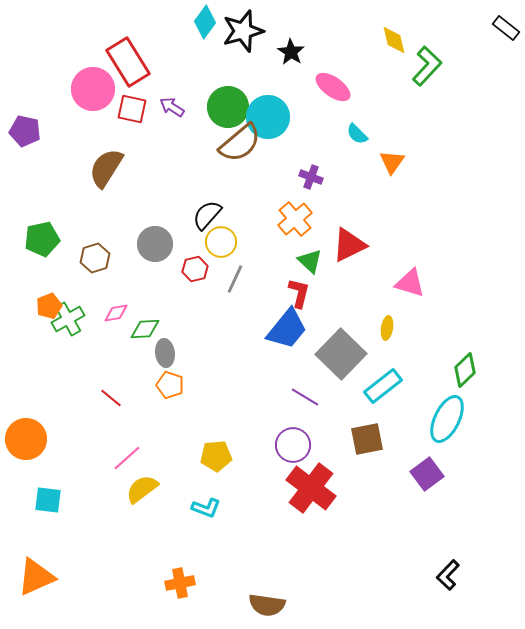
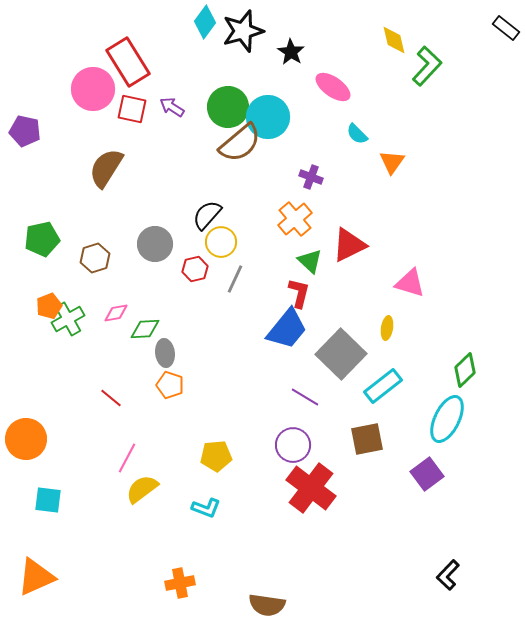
pink line at (127, 458): rotated 20 degrees counterclockwise
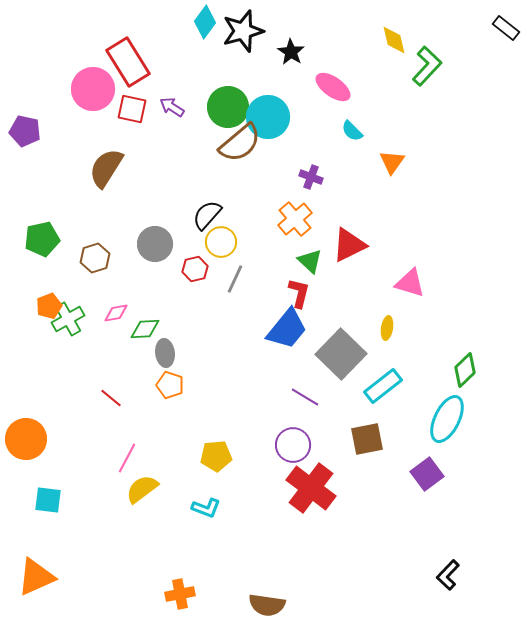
cyan semicircle at (357, 134): moved 5 px left, 3 px up
orange cross at (180, 583): moved 11 px down
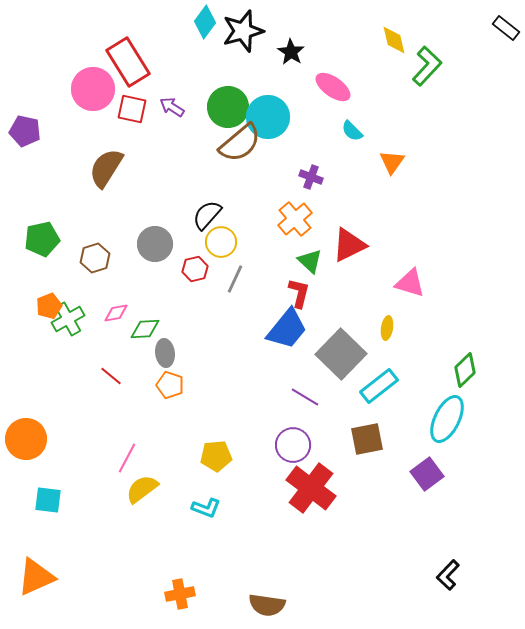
cyan rectangle at (383, 386): moved 4 px left
red line at (111, 398): moved 22 px up
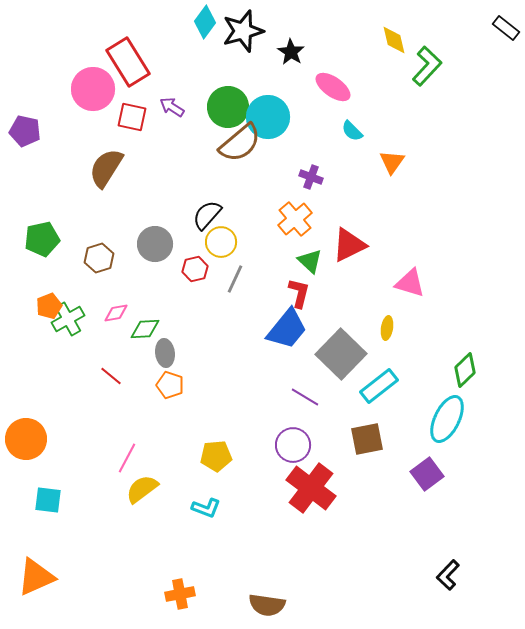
red square at (132, 109): moved 8 px down
brown hexagon at (95, 258): moved 4 px right
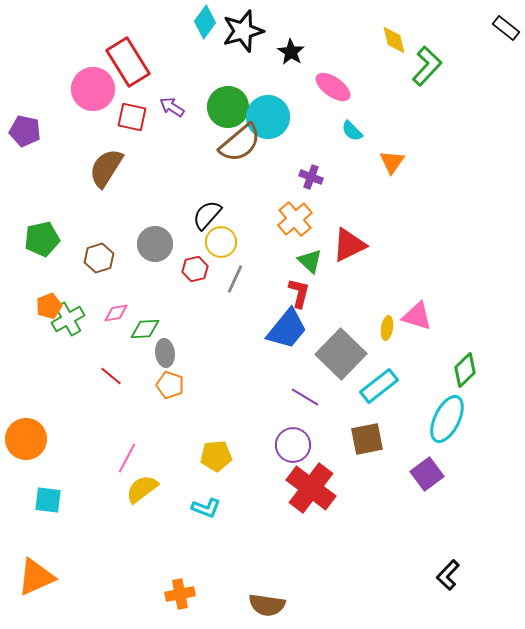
pink triangle at (410, 283): moved 7 px right, 33 px down
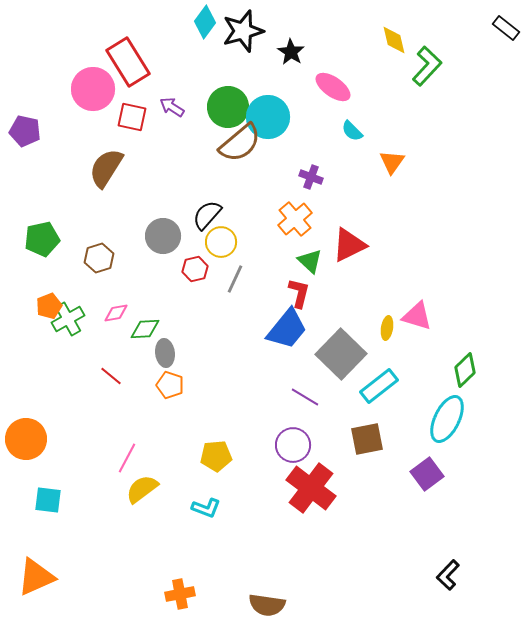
gray circle at (155, 244): moved 8 px right, 8 px up
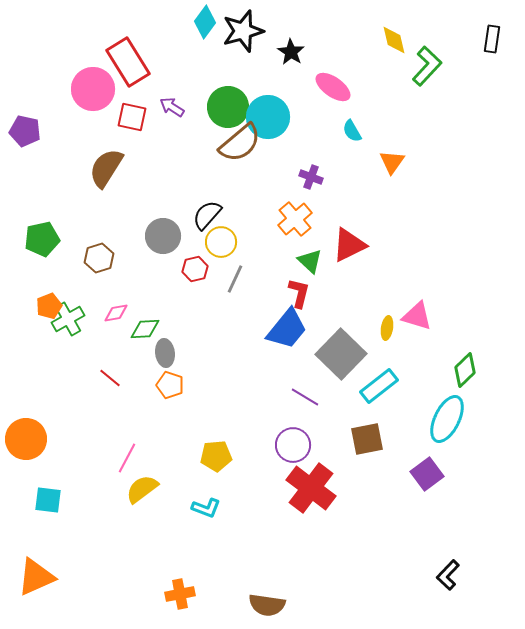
black rectangle at (506, 28): moved 14 px left, 11 px down; rotated 60 degrees clockwise
cyan semicircle at (352, 131): rotated 15 degrees clockwise
red line at (111, 376): moved 1 px left, 2 px down
